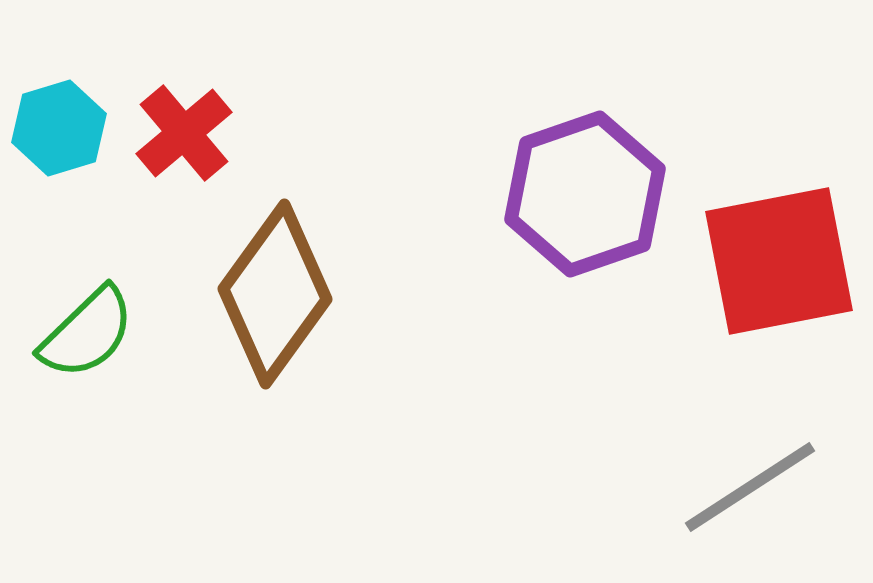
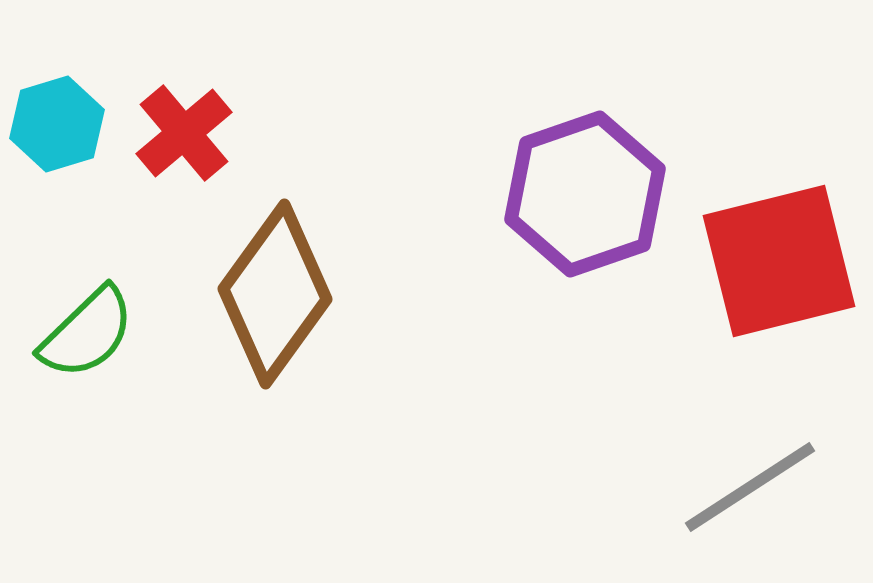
cyan hexagon: moved 2 px left, 4 px up
red square: rotated 3 degrees counterclockwise
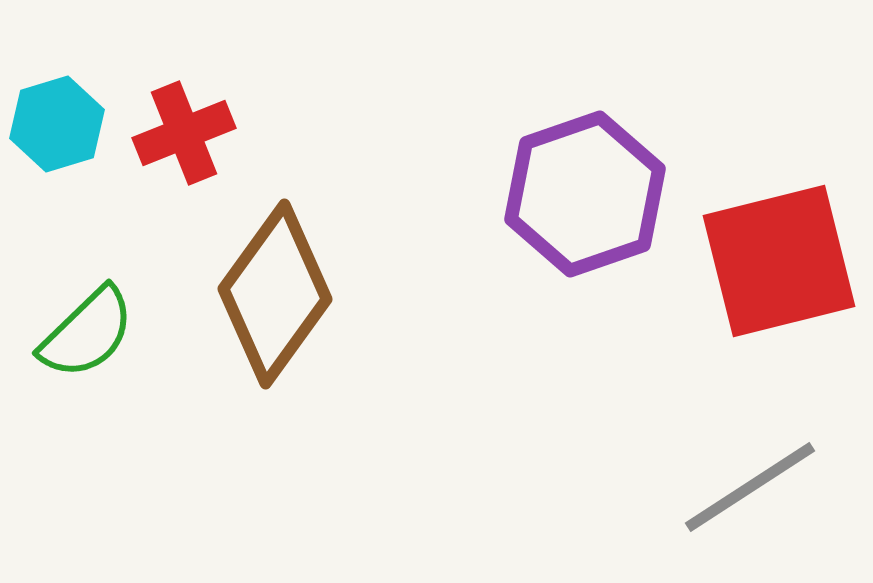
red cross: rotated 18 degrees clockwise
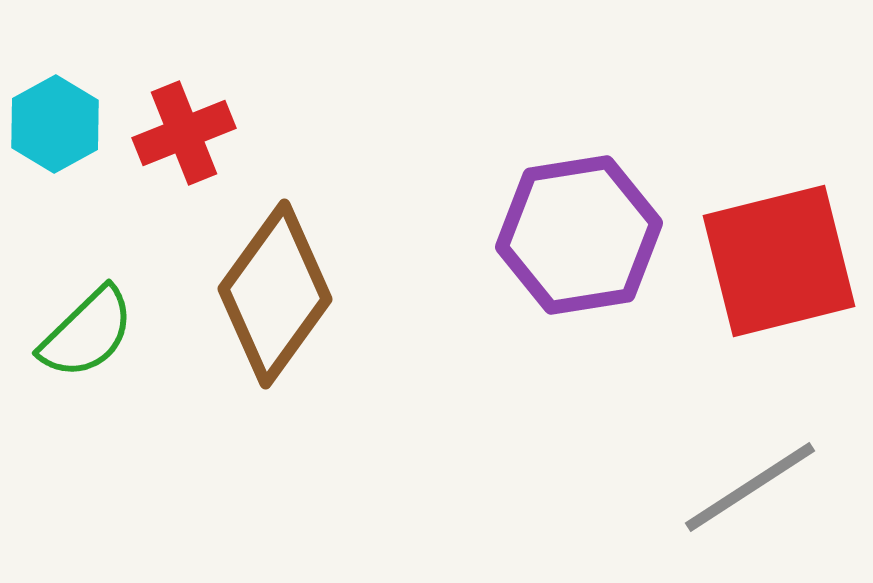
cyan hexagon: moved 2 px left; rotated 12 degrees counterclockwise
purple hexagon: moved 6 px left, 41 px down; rotated 10 degrees clockwise
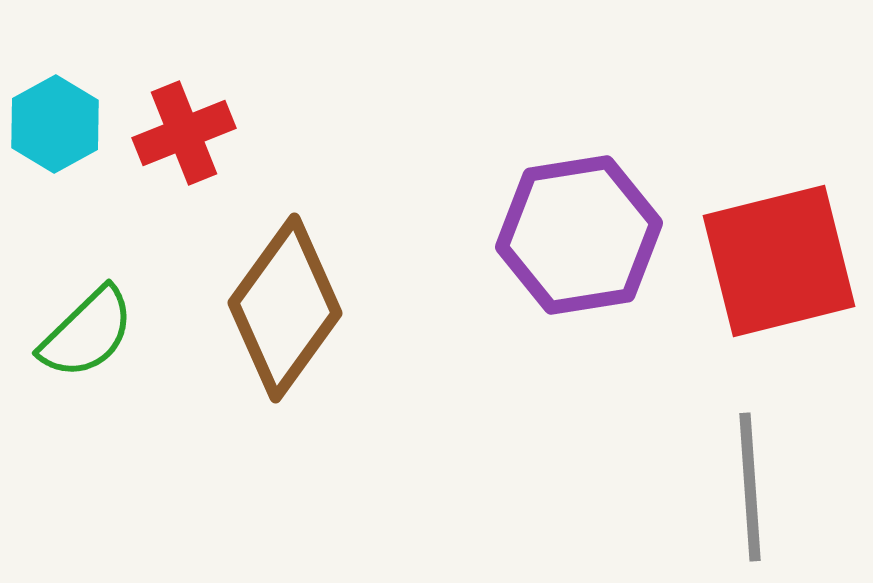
brown diamond: moved 10 px right, 14 px down
gray line: rotated 61 degrees counterclockwise
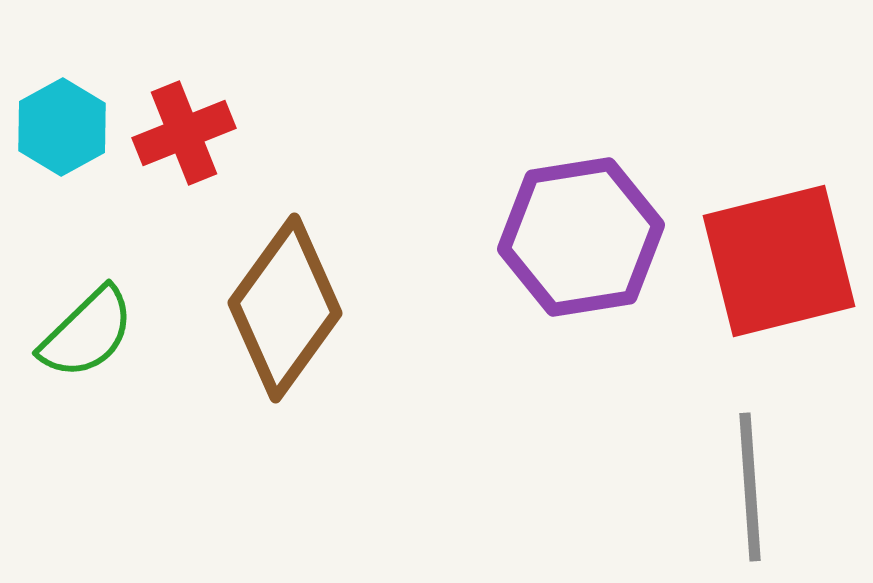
cyan hexagon: moved 7 px right, 3 px down
purple hexagon: moved 2 px right, 2 px down
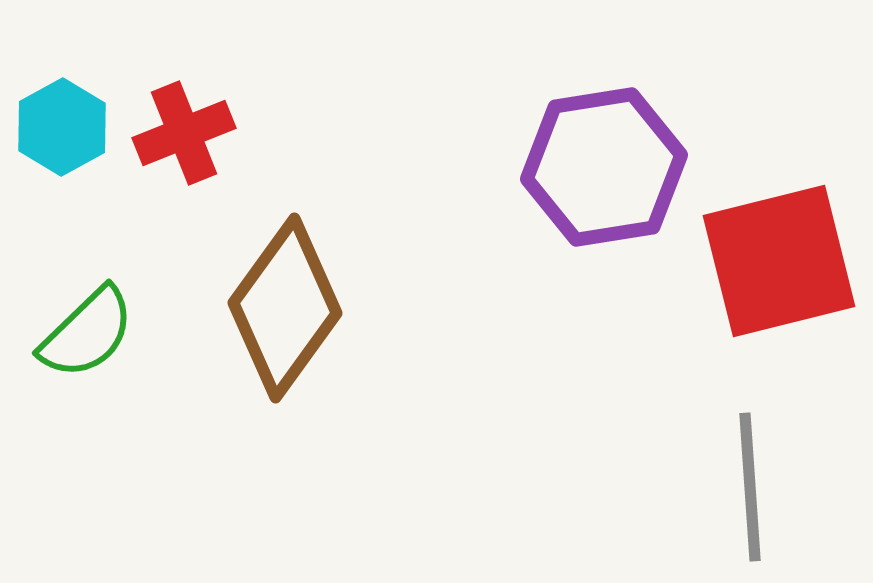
purple hexagon: moved 23 px right, 70 px up
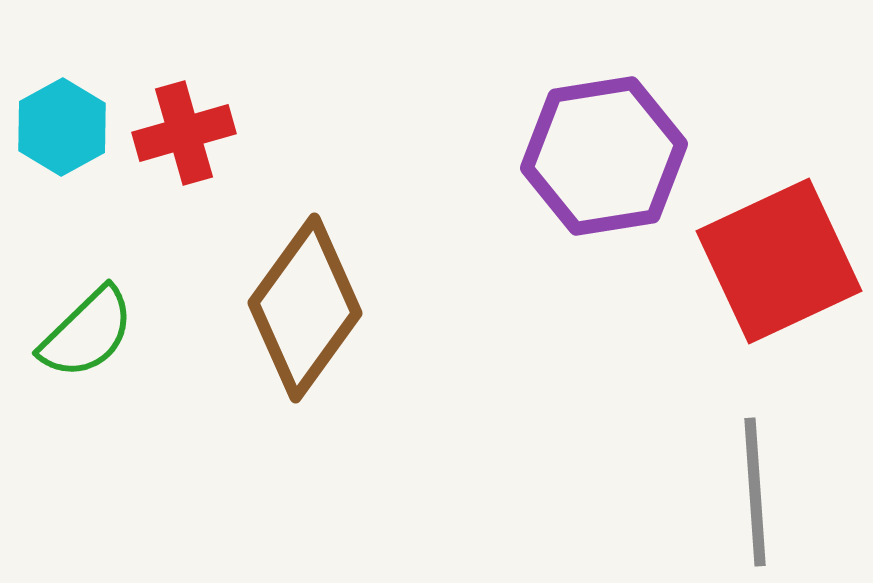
red cross: rotated 6 degrees clockwise
purple hexagon: moved 11 px up
red square: rotated 11 degrees counterclockwise
brown diamond: moved 20 px right
gray line: moved 5 px right, 5 px down
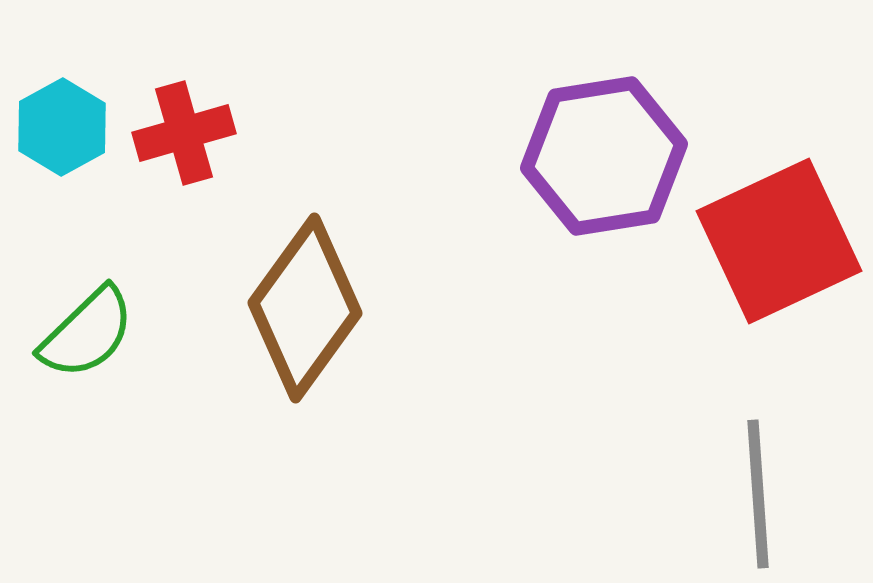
red square: moved 20 px up
gray line: moved 3 px right, 2 px down
